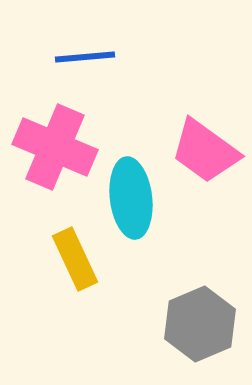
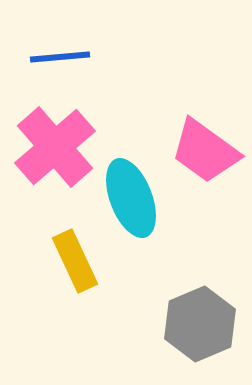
blue line: moved 25 px left
pink cross: rotated 26 degrees clockwise
cyan ellipse: rotated 14 degrees counterclockwise
yellow rectangle: moved 2 px down
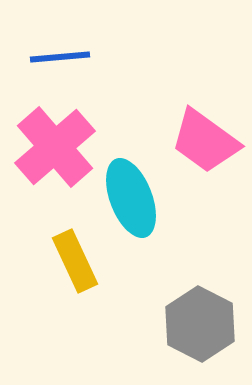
pink trapezoid: moved 10 px up
gray hexagon: rotated 10 degrees counterclockwise
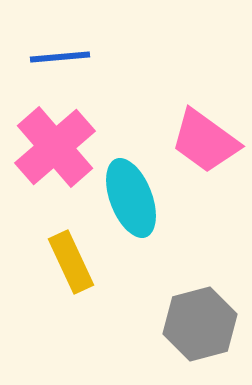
yellow rectangle: moved 4 px left, 1 px down
gray hexagon: rotated 18 degrees clockwise
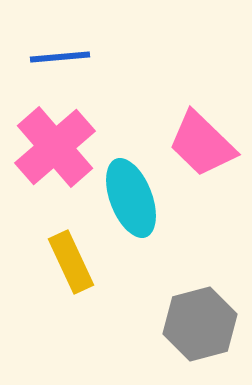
pink trapezoid: moved 3 px left, 3 px down; rotated 8 degrees clockwise
